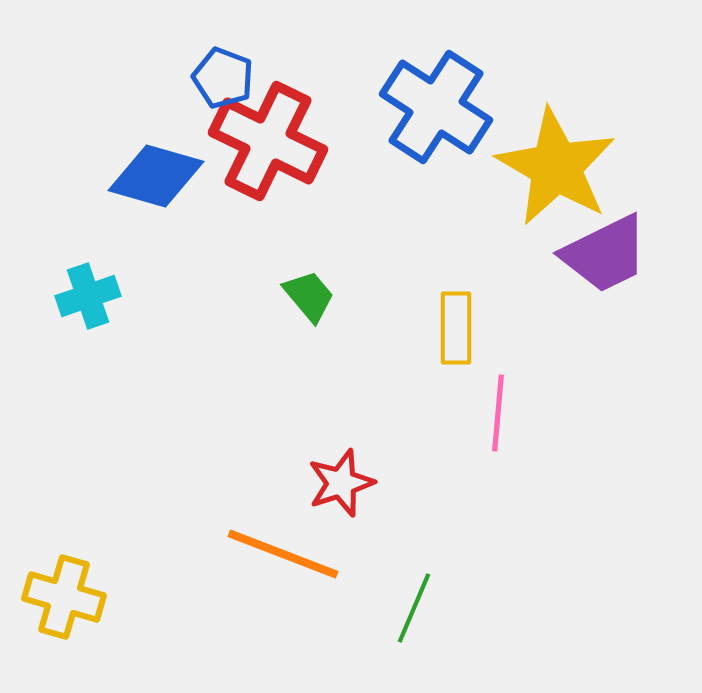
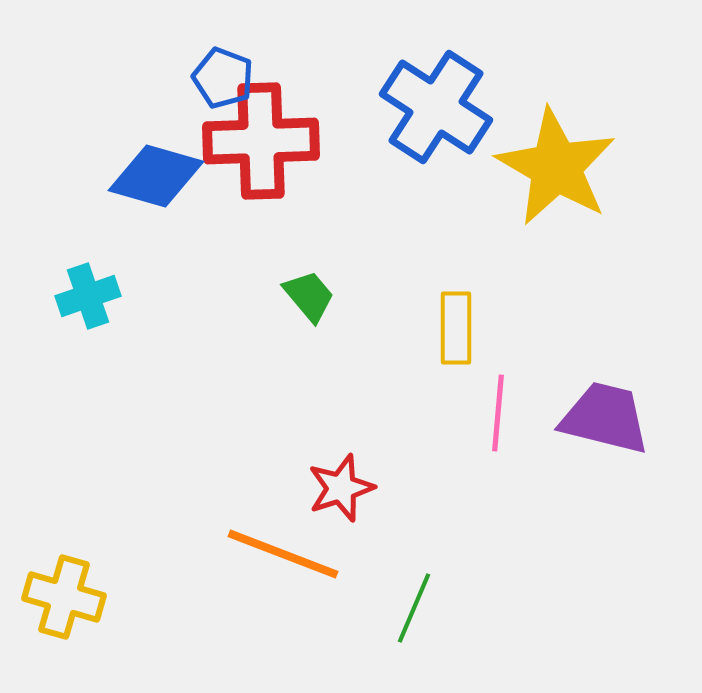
red cross: moved 7 px left; rotated 28 degrees counterclockwise
purple trapezoid: moved 164 px down; rotated 140 degrees counterclockwise
red star: moved 5 px down
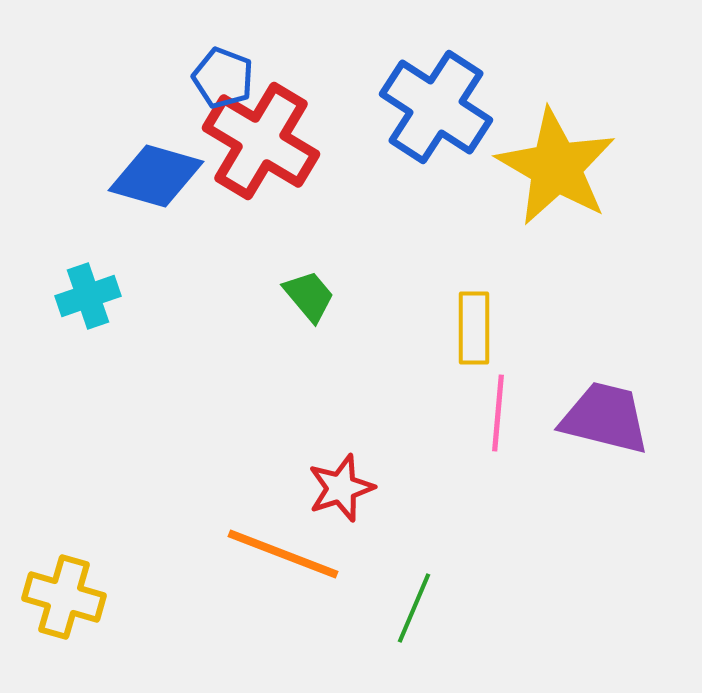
red cross: rotated 33 degrees clockwise
yellow rectangle: moved 18 px right
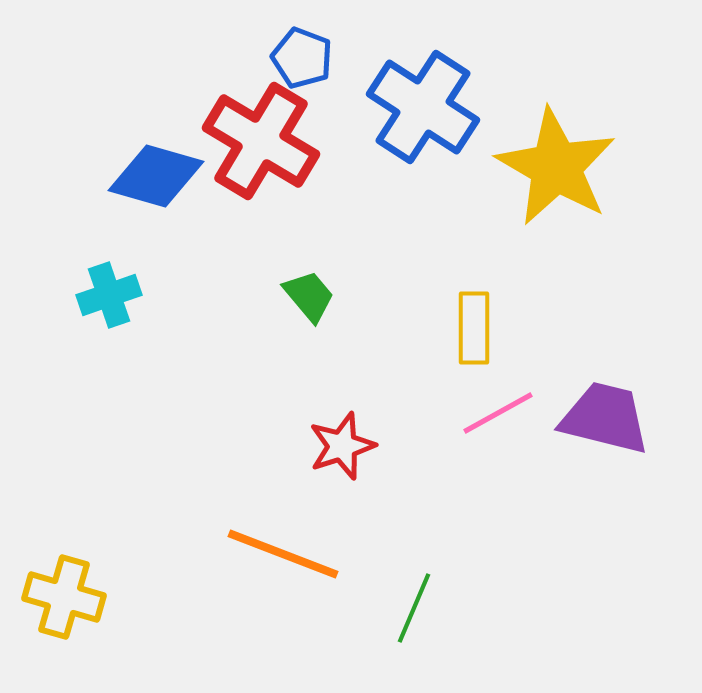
blue pentagon: moved 79 px right, 20 px up
blue cross: moved 13 px left
cyan cross: moved 21 px right, 1 px up
pink line: rotated 56 degrees clockwise
red star: moved 1 px right, 42 px up
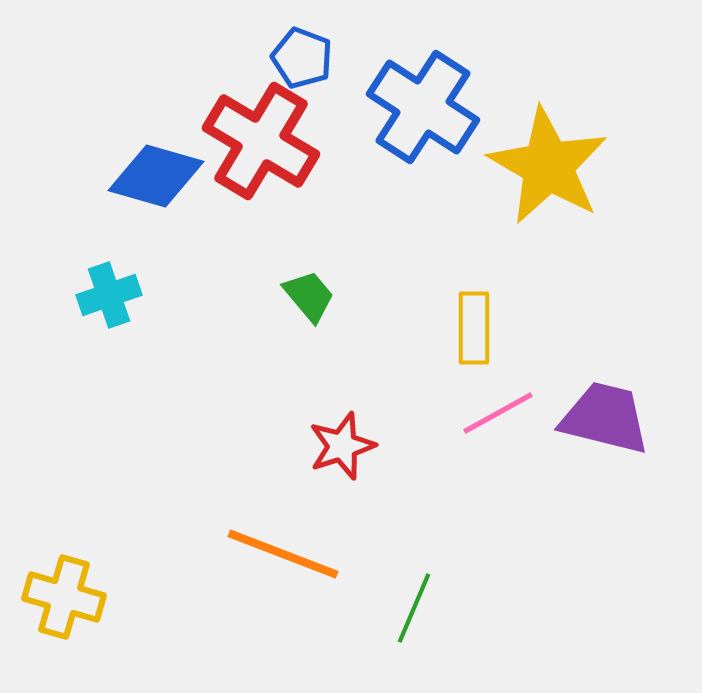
yellow star: moved 8 px left, 1 px up
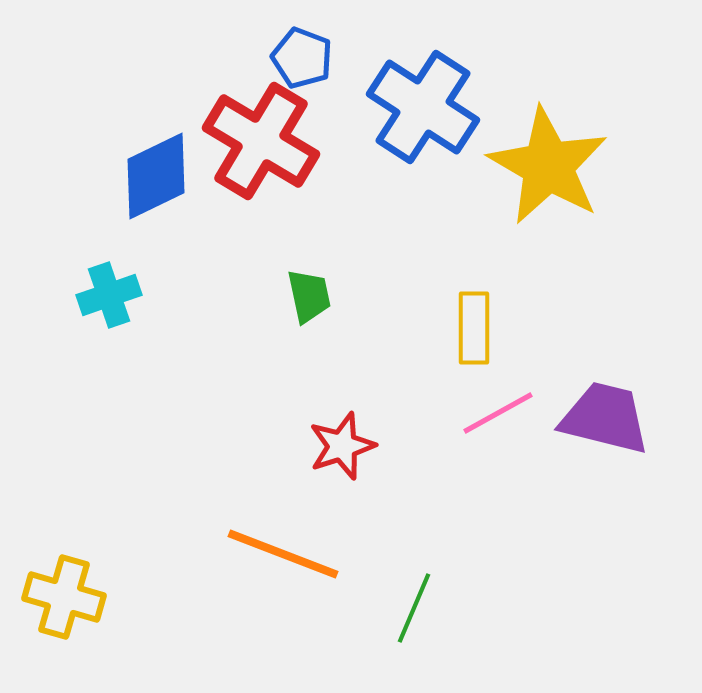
blue diamond: rotated 42 degrees counterclockwise
green trapezoid: rotated 28 degrees clockwise
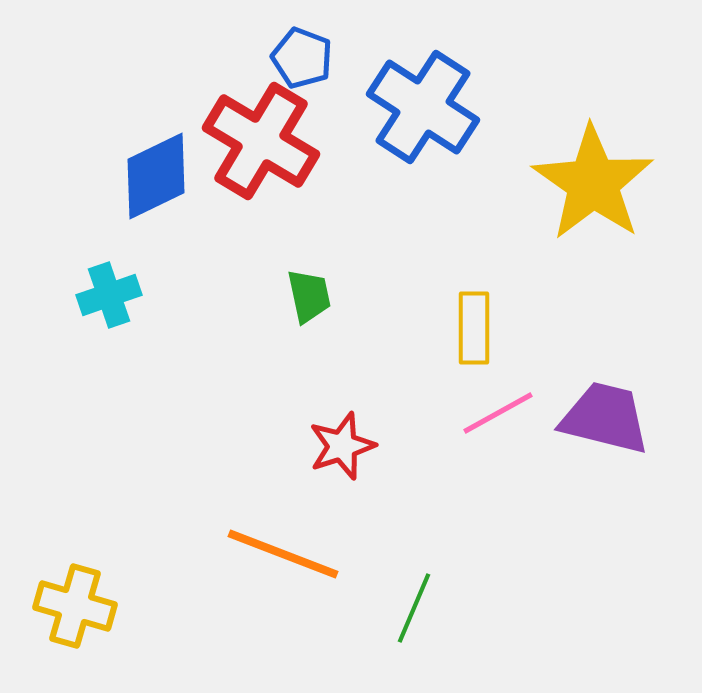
yellow star: moved 45 px right, 17 px down; rotated 5 degrees clockwise
yellow cross: moved 11 px right, 9 px down
